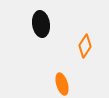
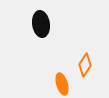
orange diamond: moved 19 px down
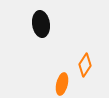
orange ellipse: rotated 30 degrees clockwise
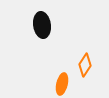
black ellipse: moved 1 px right, 1 px down
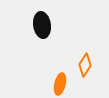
orange ellipse: moved 2 px left
